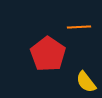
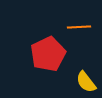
red pentagon: rotated 12 degrees clockwise
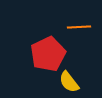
yellow semicircle: moved 17 px left
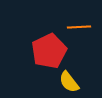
red pentagon: moved 1 px right, 3 px up
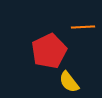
orange line: moved 4 px right
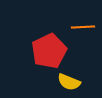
yellow semicircle: rotated 30 degrees counterclockwise
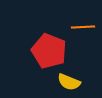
red pentagon: rotated 24 degrees counterclockwise
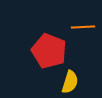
yellow semicircle: moved 1 px right; rotated 95 degrees counterclockwise
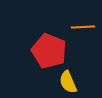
yellow semicircle: moved 2 px left; rotated 140 degrees clockwise
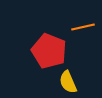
orange line: rotated 10 degrees counterclockwise
